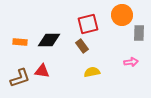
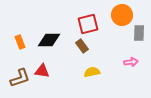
orange rectangle: rotated 64 degrees clockwise
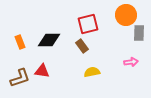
orange circle: moved 4 px right
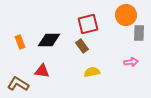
brown L-shape: moved 2 px left, 6 px down; rotated 130 degrees counterclockwise
